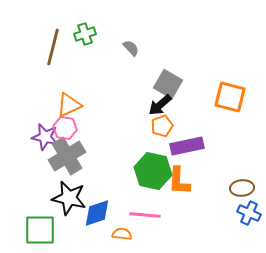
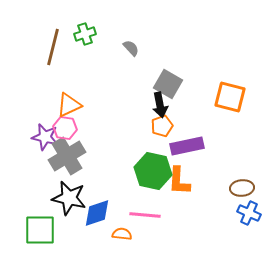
black arrow: rotated 60 degrees counterclockwise
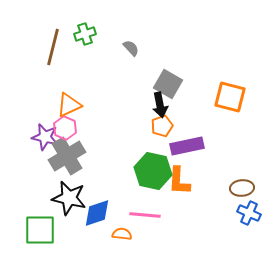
pink hexagon: rotated 15 degrees clockwise
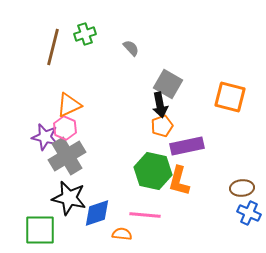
orange L-shape: rotated 12 degrees clockwise
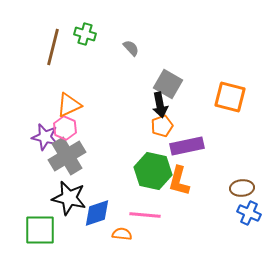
green cross: rotated 35 degrees clockwise
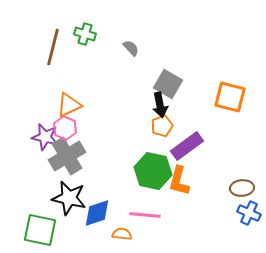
purple rectangle: rotated 24 degrees counterclockwise
green square: rotated 12 degrees clockwise
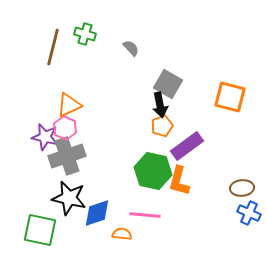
gray cross: rotated 12 degrees clockwise
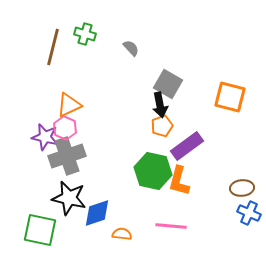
pink line: moved 26 px right, 11 px down
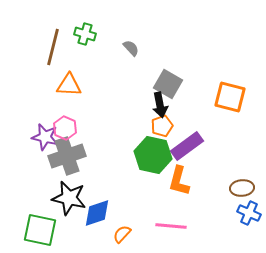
orange triangle: moved 20 px up; rotated 28 degrees clockwise
green hexagon: moved 16 px up
orange semicircle: rotated 54 degrees counterclockwise
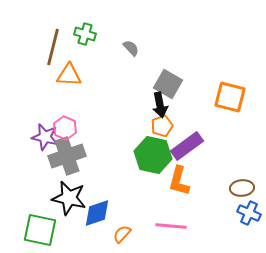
orange triangle: moved 10 px up
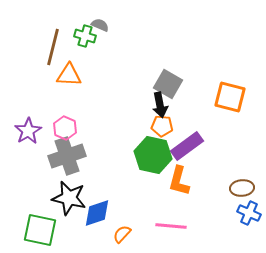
green cross: moved 2 px down
gray semicircle: moved 31 px left, 23 px up; rotated 24 degrees counterclockwise
orange pentagon: rotated 25 degrees clockwise
purple star: moved 17 px left, 6 px up; rotated 28 degrees clockwise
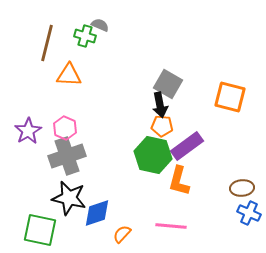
brown line: moved 6 px left, 4 px up
